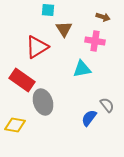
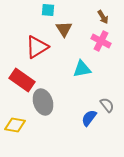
brown arrow: rotated 40 degrees clockwise
pink cross: moved 6 px right; rotated 18 degrees clockwise
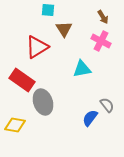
blue semicircle: moved 1 px right
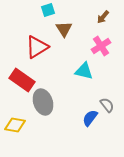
cyan square: rotated 24 degrees counterclockwise
brown arrow: rotated 72 degrees clockwise
pink cross: moved 5 px down; rotated 30 degrees clockwise
cyan triangle: moved 2 px right, 2 px down; rotated 24 degrees clockwise
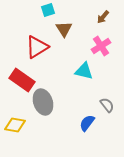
blue semicircle: moved 3 px left, 5 px down
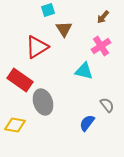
red rectangle: moved 2 px left
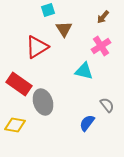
red rectangle: moved 1 px left, 4 px down
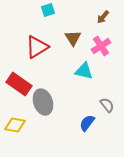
brown triangle: moved 9 px right, 9 px down
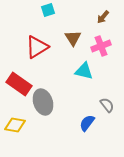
pink cross: rotated 12 degrees clockwise
